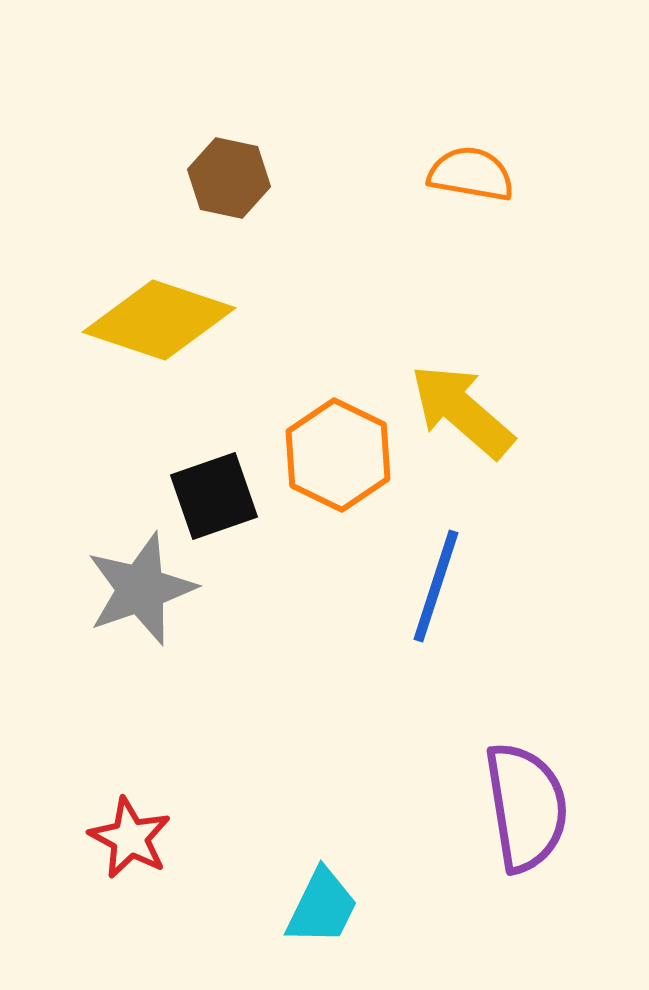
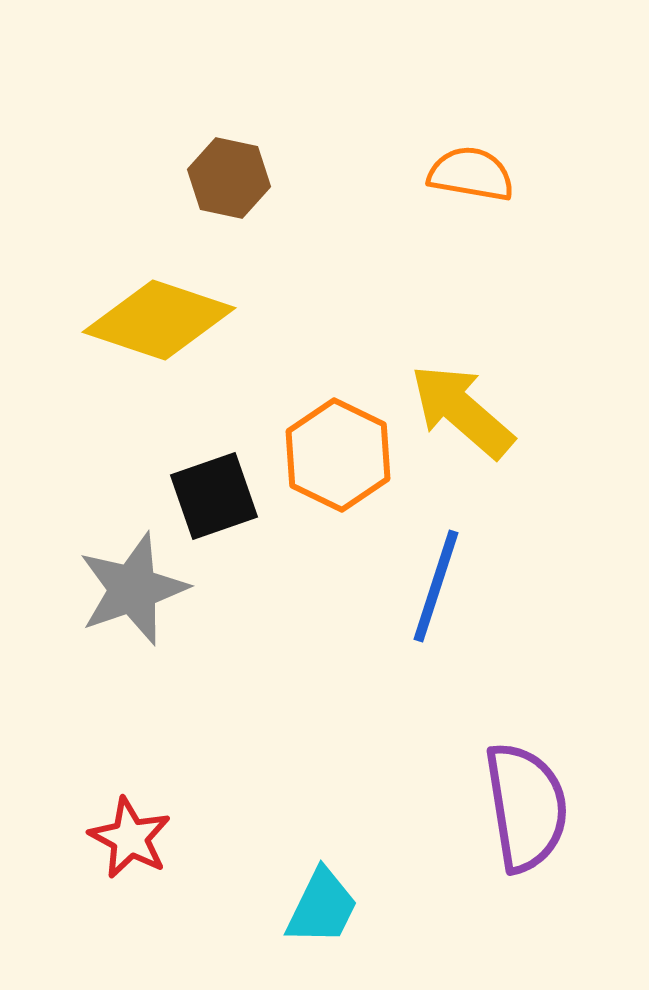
gray star: moved 8 px left
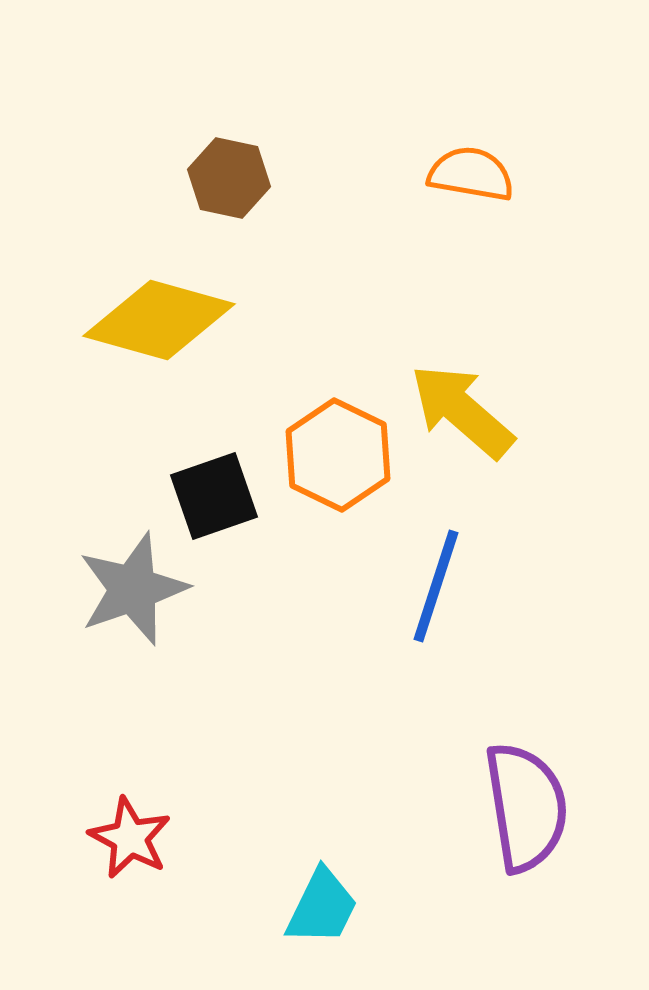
yellow diamond: rotated 3 degrees counterclockwise
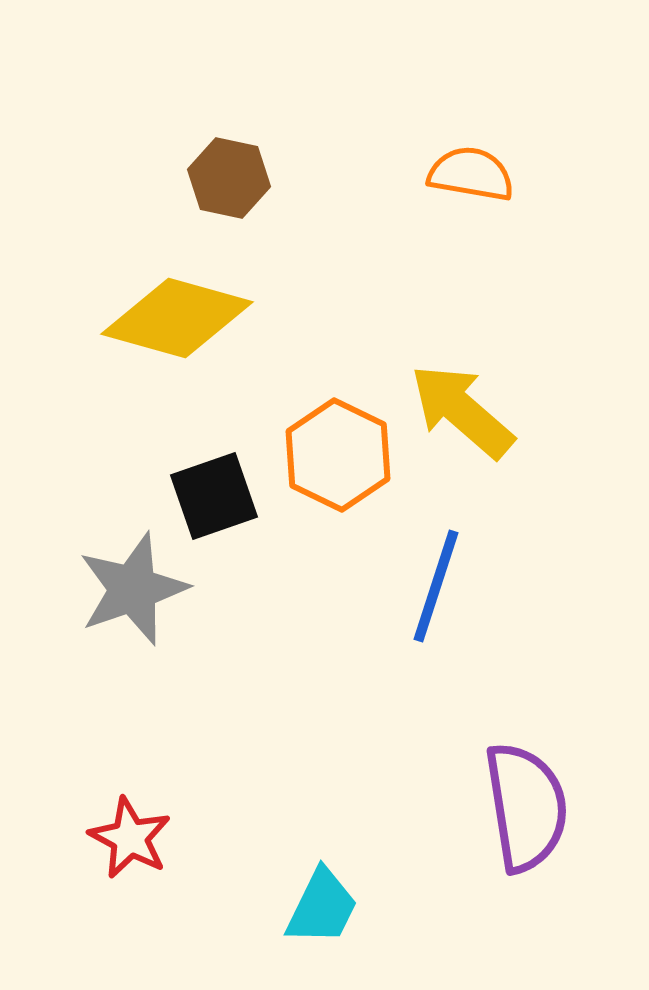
yellow diamond: moved 18 px right, 2 px up
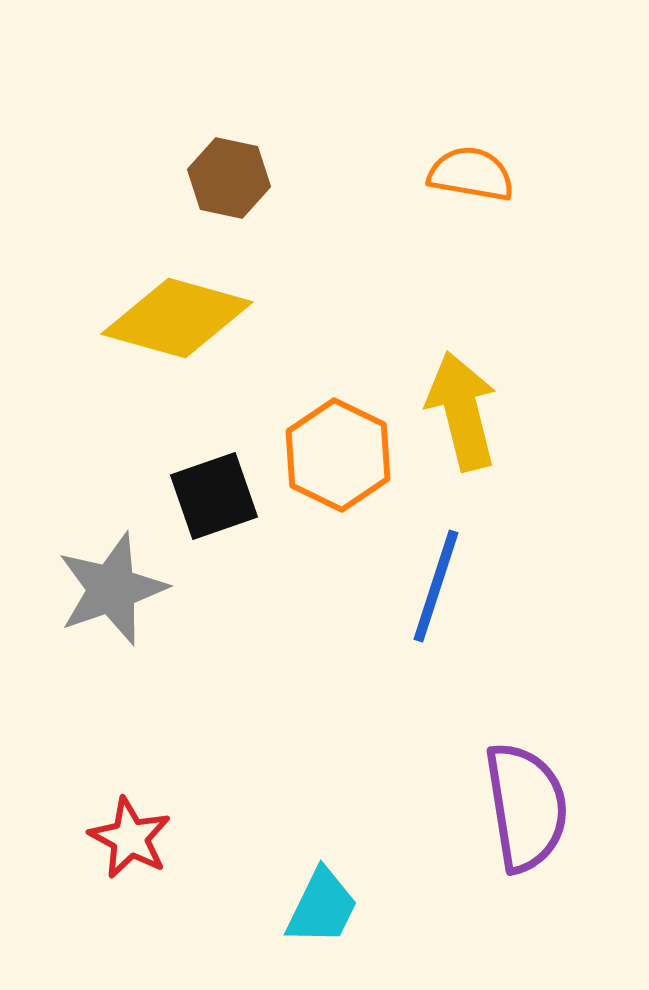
yellow arrow: rotated 35 degrees clockwise
gray star: moved 21 px left
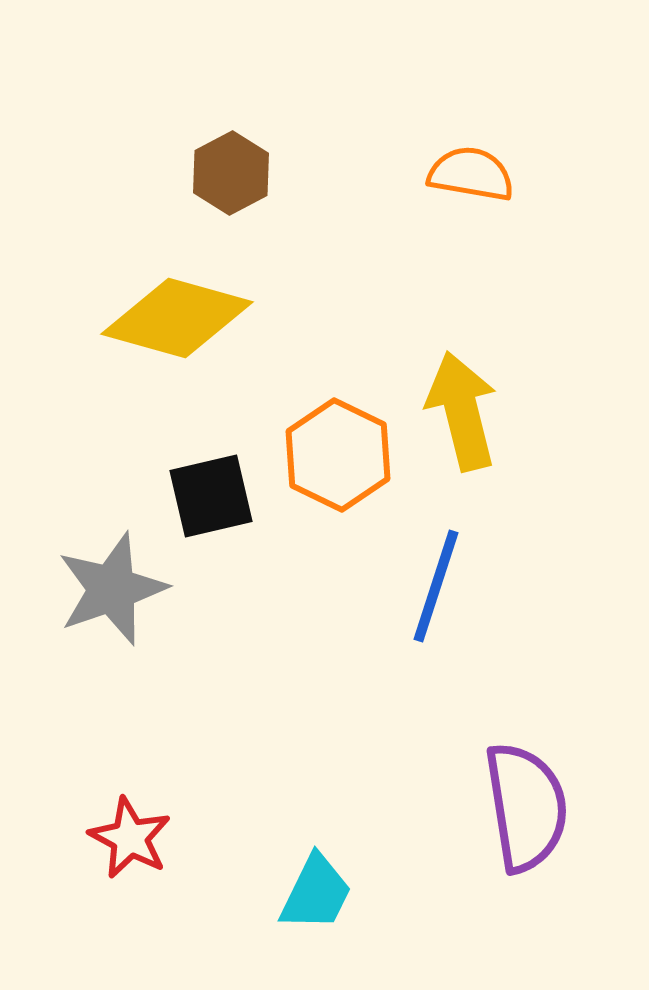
brown hexagon: moved 2 px right, 5 px up; rotated 20 degrees clockwise
black square: moved 3 px left; rotated 6 degrees clockwise
cyan trapezoid: moved 6 px left, 14 px up
